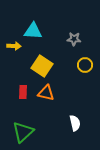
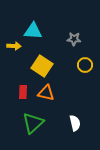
green triangle: moved 10 px right, 9 px up
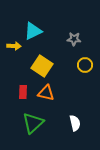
cyan triangle: rotated 30 degrees counterclockwise
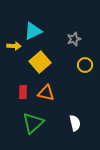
gray star: rotated 24 degrees counterclockwise
yellow square: moved 2 px left, 4 px up; rotated 15 degrees clockwise
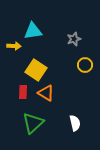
cyan triangle: rotated 18 degrees clockwise
yellow square: moved 4 px left, 8 px down; rotated 15 degrees counterclockwise
orange triangle: rotated 18 degrees clockwise
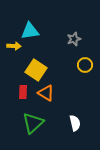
cyan triangle: moved 3 px left
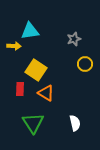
yellow circle: moved 1 px up
red rectangle: moved 3 px left, 3 px up
green triangle: rotated 20 degrees counterclockwise
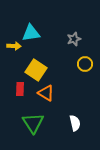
cyan triangle: moved 1 px right, 2 px down
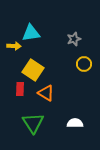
yellow circle: moved 1 px left
yellow square: moved 3 px left
white semicircle: rotated 77 degrees counterclockwise
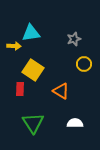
orange triangle: moved 15 px right, 2 px up
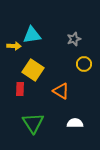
cyan triangle: moved 1 px right, 2 px down
